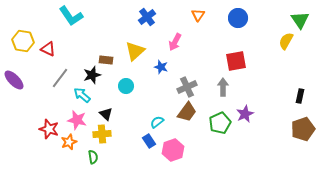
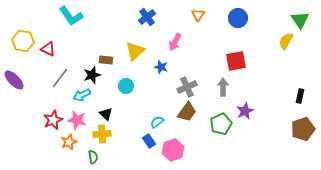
cyan arrow: rotated 66 degrees counterclockwise
purple star: moved 3 px up
green pentagon: moved 1 px right, 1 px down
red star: moved 4 px right, 9 px up; rotated 30 degrees clockwise
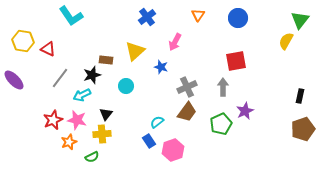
green triangle: rotated 12 degrees clockwise
black triangle: rotated 24 degrees clockwise
green semicircle: moved 1 px left; rotated 72 degrees clockwise
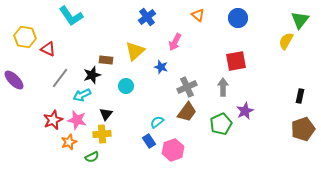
orange triangle: rotated 24 degrees counterclockwise
yellow hexagon: moved 2 px right, 4 px up
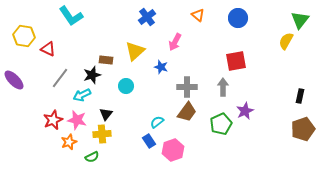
yellow hexagon: moved 1 px left, 1 px up
gray cross: rotated 24 degrees clockwise
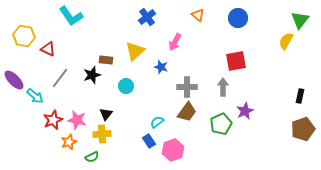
cyan arrow: moved 47 px left, 1 px down; rotated 114 degrees counterclockwise
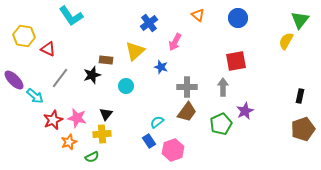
blue cross: moved 2 px right, 6 px down
pink star: moved 2 px up
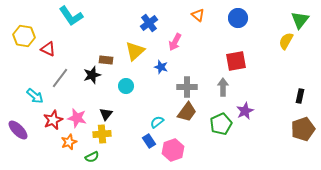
purple ellipse: moved 4 px right, 50 px down
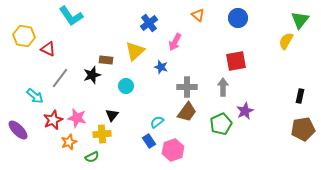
black triangle: moved 6 px right, 1 px down
brown pentagon: rotated 10 degrees clockwise
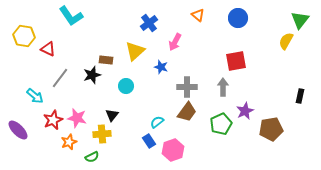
brown pentagon: moved 32 px left
